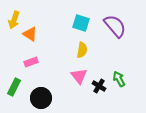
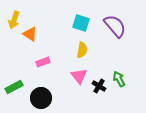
pink rectangle: moved 12 px right
green rectangle: rotated 36 degrees clockwise
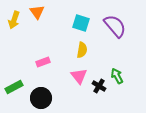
orange triangle: moved 7 px right, 22 px up; rotated 21 degrees clockwise
green arrow: moved 2 px left, 3 px up
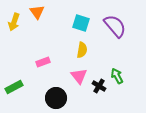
yellow arrow: moved 2 px down
black circle: moved 15 px right
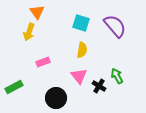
yellow arrow: moved 15 px right, 10 px down
